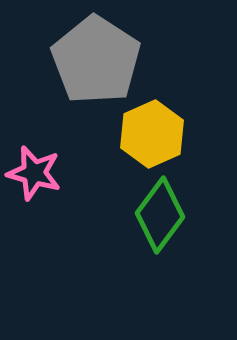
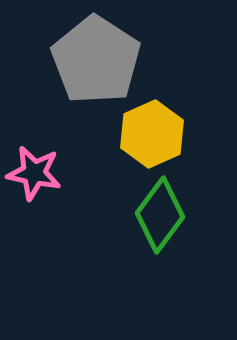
pink star: rotated 4 degrees counterclockwise
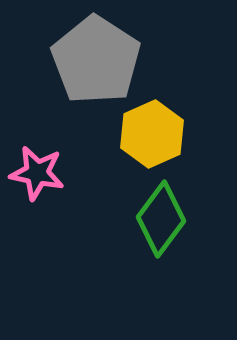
pink star: moved 3 px right
green diamond: moved 1 px right, 4 px down
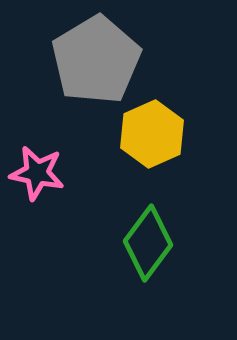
gray pentagon: rotated 8 degrees clockwise
green diamond: moved 13 px left, 24 px down
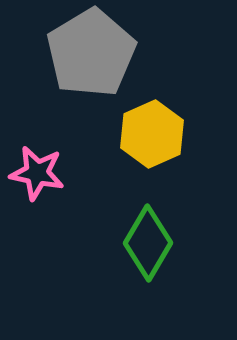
gray pentagon: moved 5 px left, 7 px up
green diamond: rotated 6 degrees counterclockwise
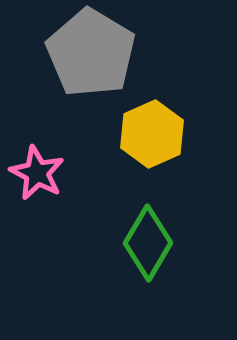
gray pentagon: rotated 10 degrees counterclockwise
pink star: rotated 16 degrees clockwise
